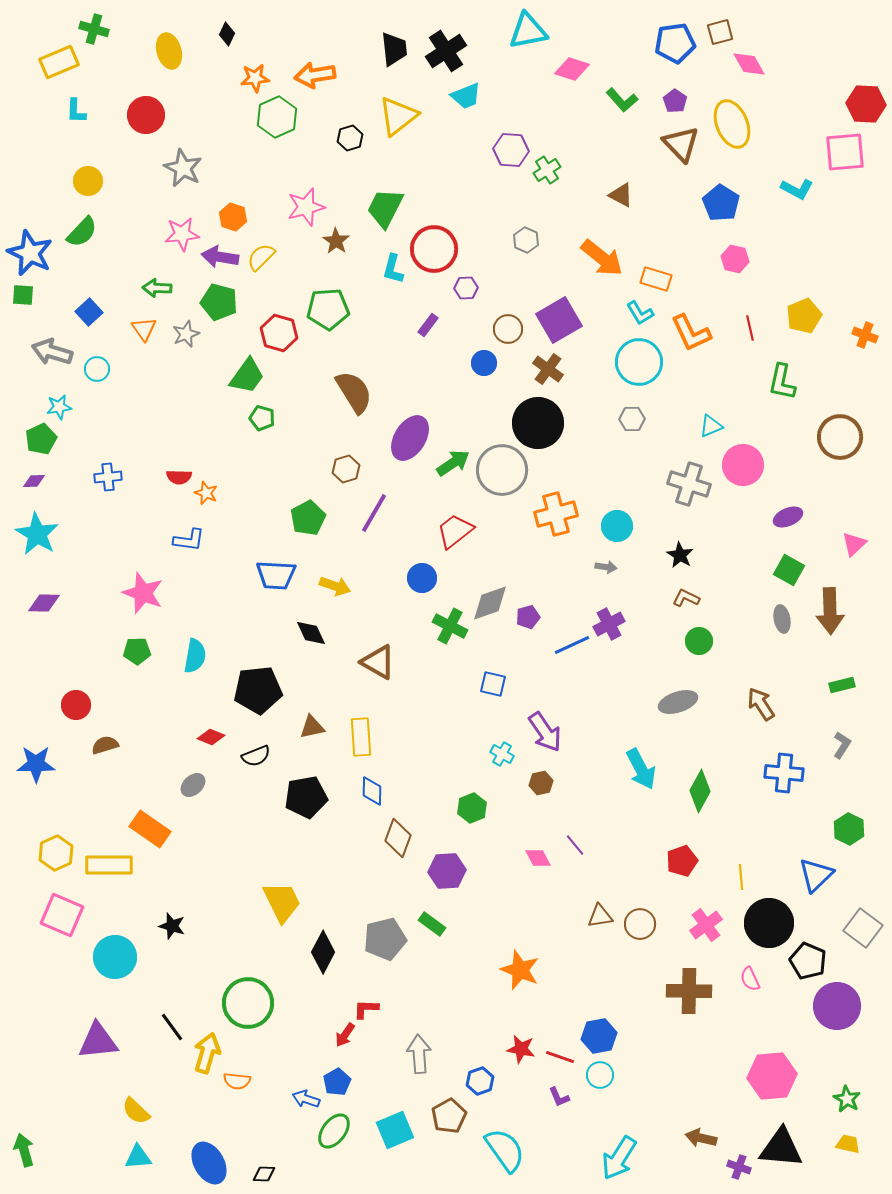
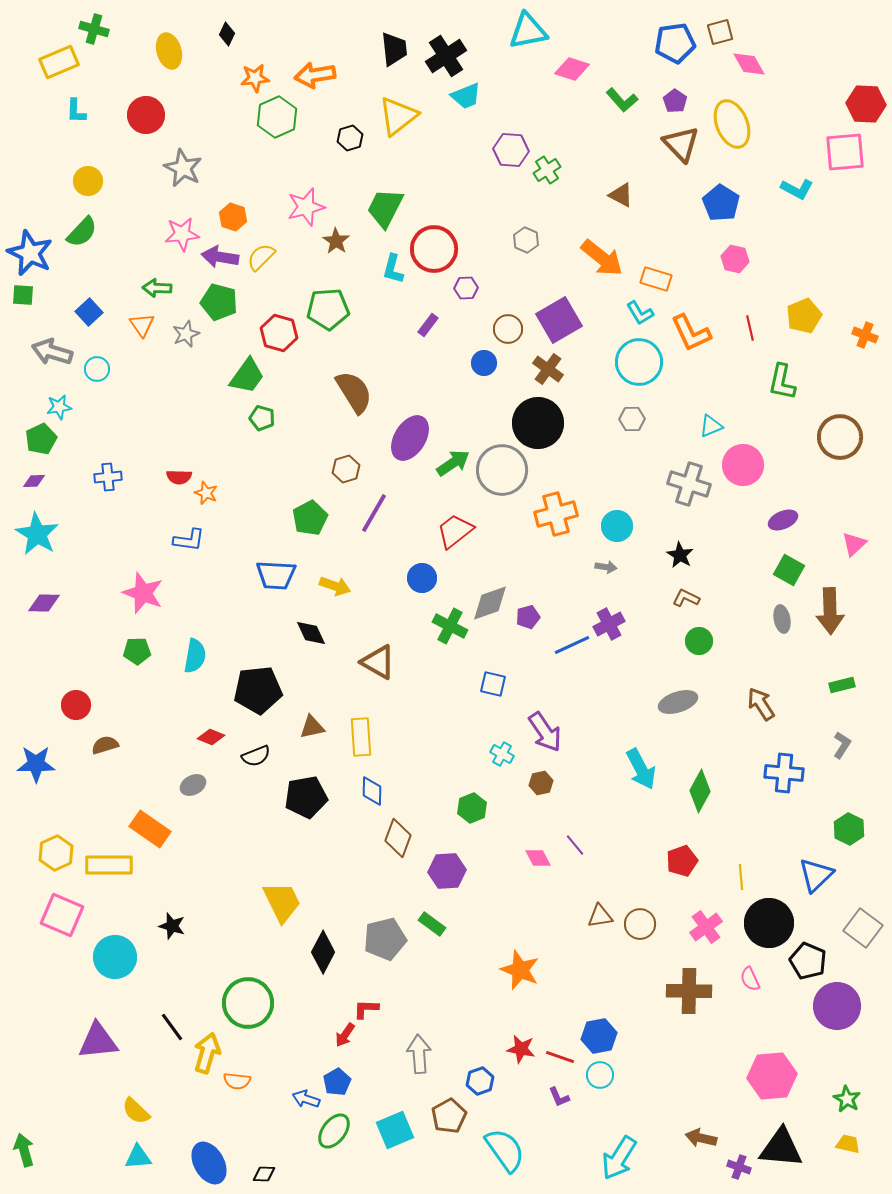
black cross at (446, 51): moved 5 px down
orange triangle at (144, 329): moved 2 px left, 4 px up
purple ellipse at (788, 517): moved 5 px left, 3 px down
green pentagon at (308, 518): moved 2 px right
gray ellipse at (193, 785): rotated 15 degrees clockwise
pink cross at (706, 925): moved 2 px down
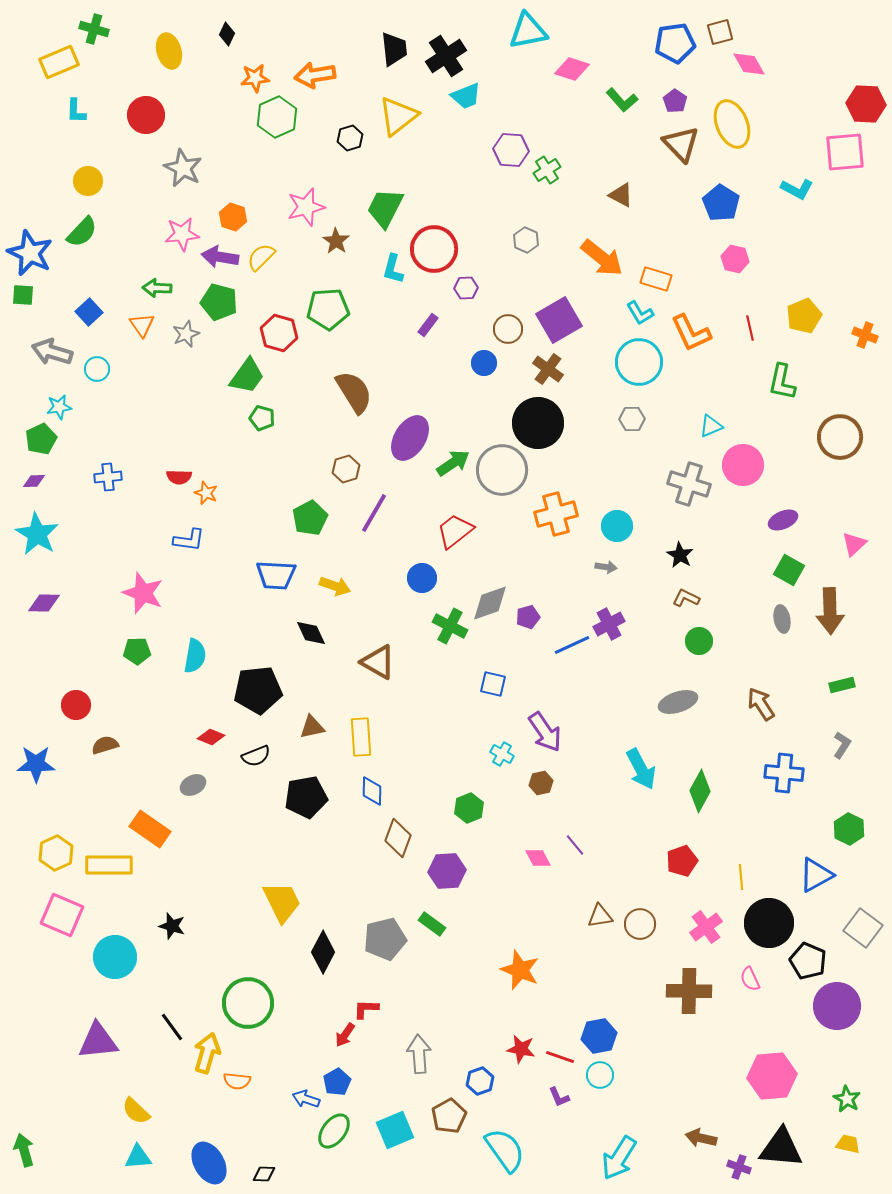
green hexagon at (472, 808): moved 3 px left
blue triangle at (816, 875): rotated 15 degrees clockwise
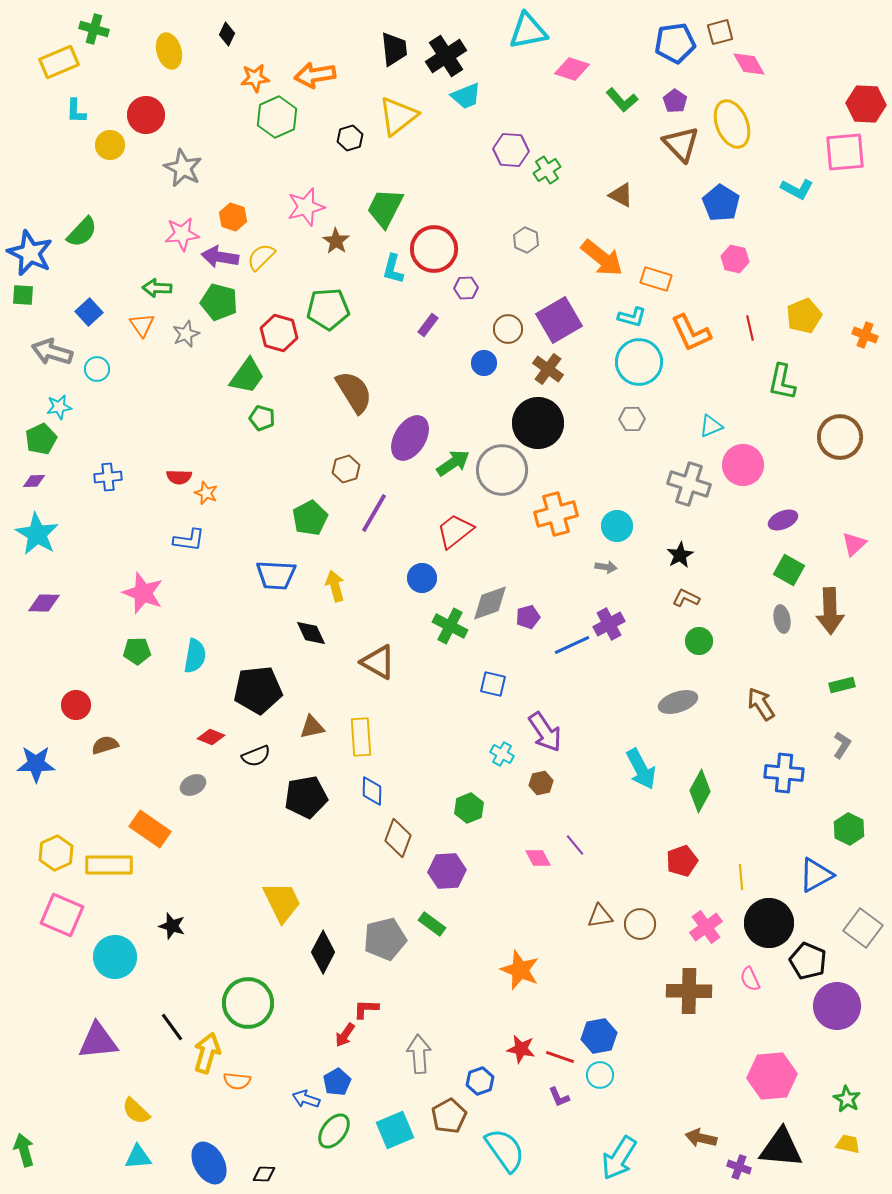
yellow circle at (88, 181): moved 22 px right, 36 px up
cyan L-shape at (640, 313): moved 8 px left, 4 px down; rotated 44 degrees counterclockwise
black star at (680, 555): rotated 12 degrees clockwise
yellow arrow at (335, 586): rotated 124 degrees counterclockwise
